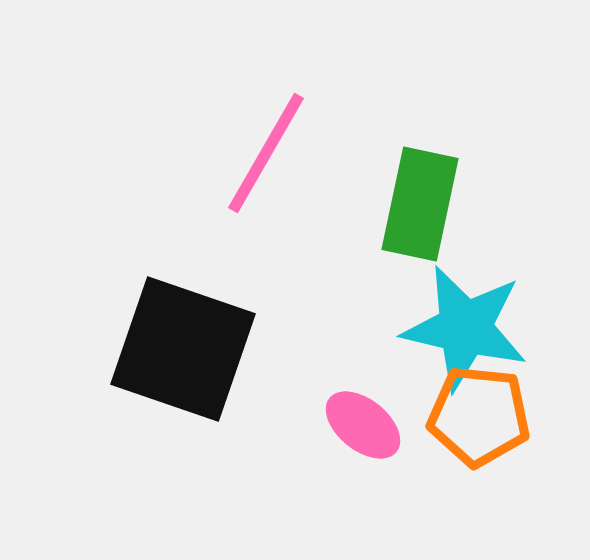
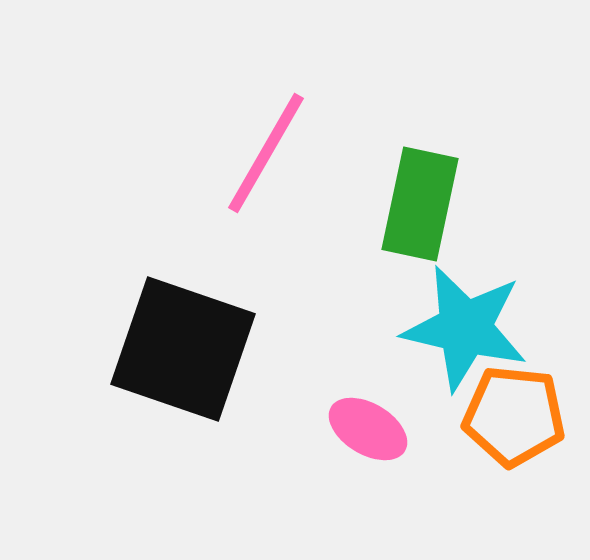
orange pentagon: moved 35 px right
pink ellipse: moved 5 px right, 4 px down; rotated 8 degrees counterclockwise
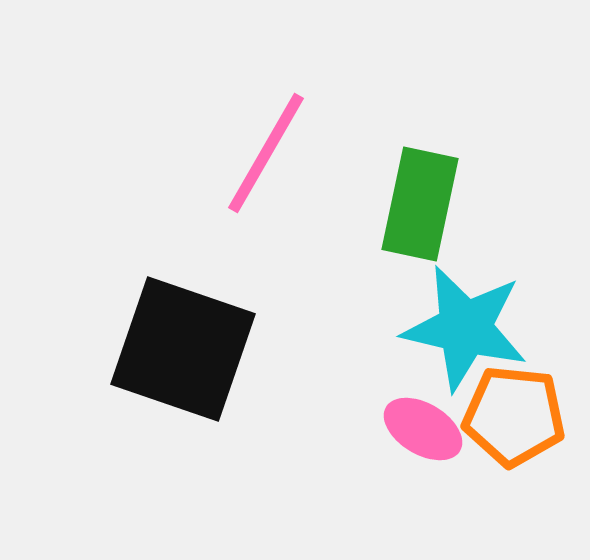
pink ellipse: moved 55 px right
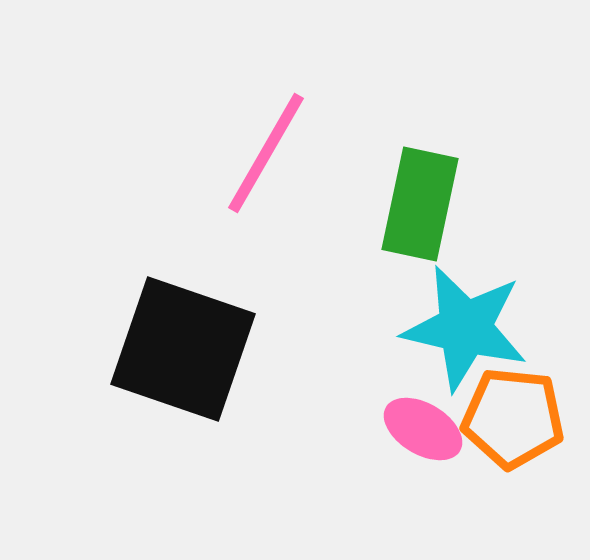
orange pentagon: moved 1 px left, 2 px down
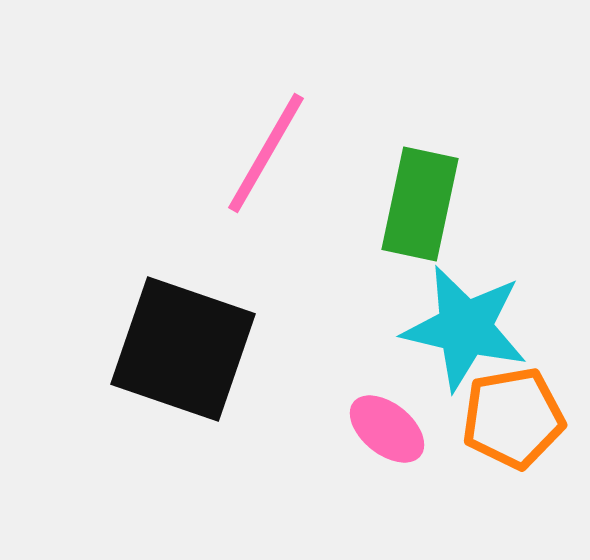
orange pentagon: rotated 16 degrees counterclockwise
pink ellipse: moved 36 px left; rotated 8 degrees clockwise
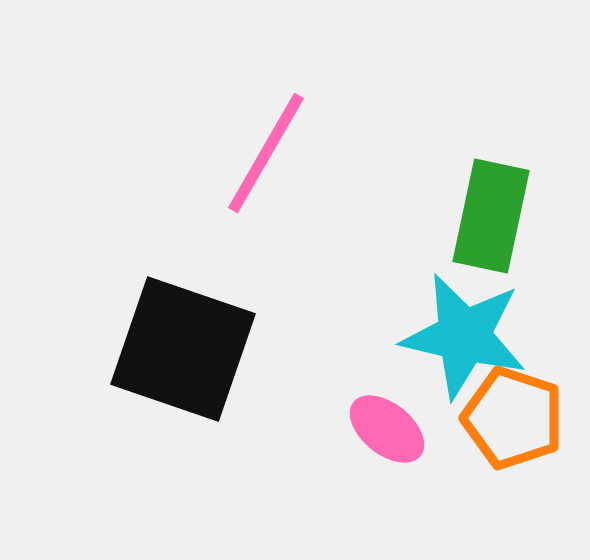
green rectangle: moved 71 px right, 12 px down
cyan star: moved 1 px left, 8 px down
orange pentagon: rotated 28 degrees clockwise
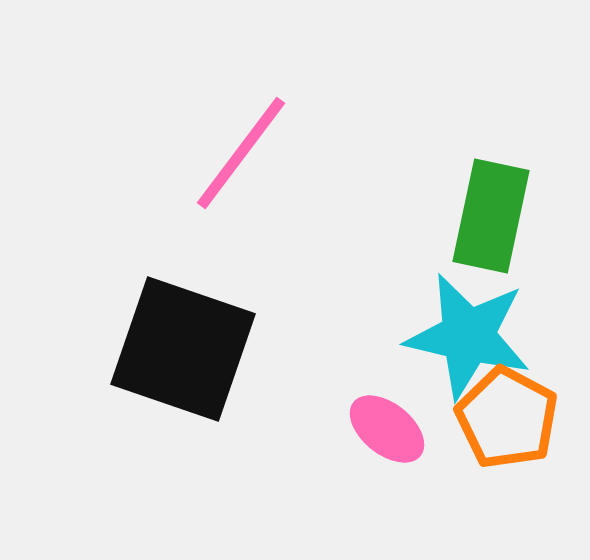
pink line: moved 25 px left; rotated 7 degrees clockwise
cyan star: moved 4 px right
orange pentagon: moved 6 px left; rotated 10 degrees clockwise
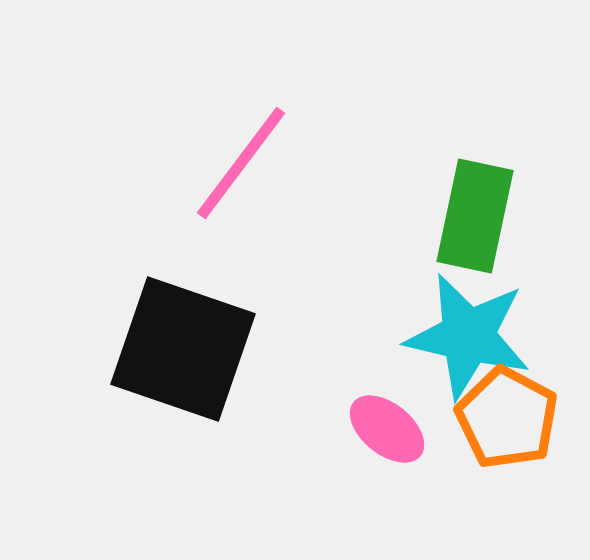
pink line: moved 10 px down
green rectangle: moved 16 px left
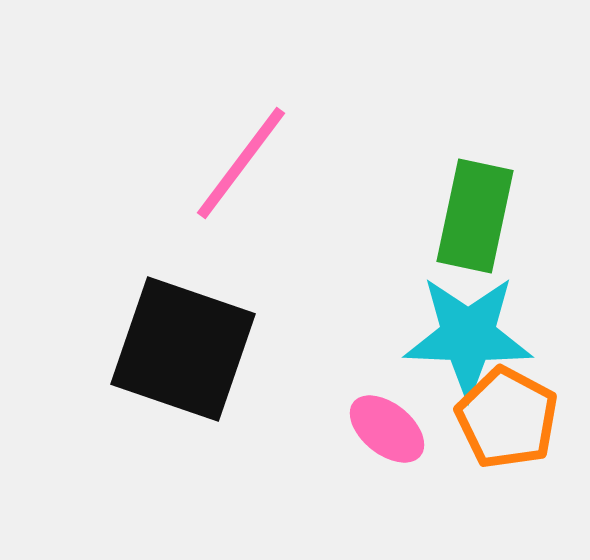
cyan star: rotated 11 degrees counterclockwise
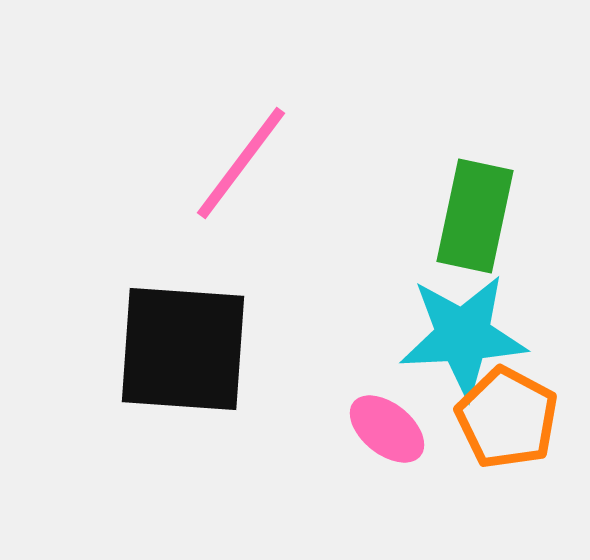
cyan star: moved 5 px left; rotated 5 degrees counterclockwise
black square: rotated 15 degrees counterclockwise
